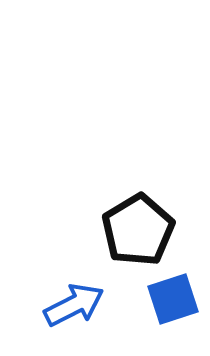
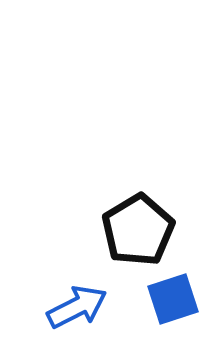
blue arrow: moved 3 px right, 2 px down
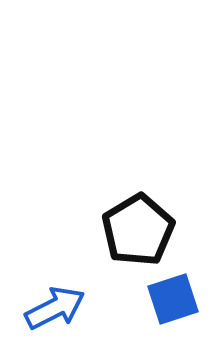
blue arrow: moved 22 px left, 1 px down
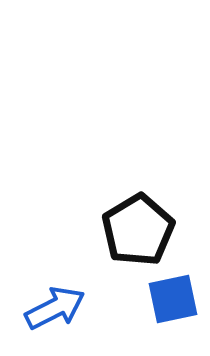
blue square: rotated 6 degrees clockwise
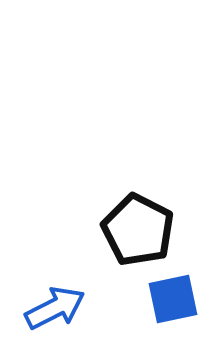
black pentagon: rotated 14 degrees counterclockwise
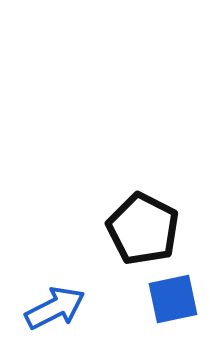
black pentagon: moved 5 px right, 1 px up
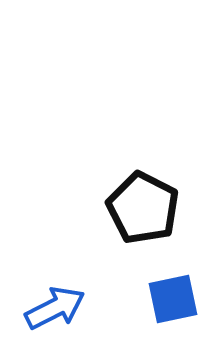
black pentagon: moved 21 px up
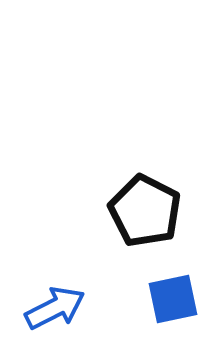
black pentagon: moved 2 px right, 3 px down
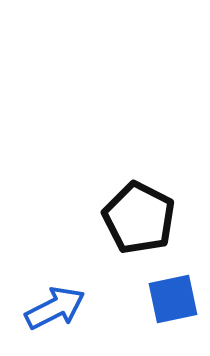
black pentagon: moved 6 px left, 7 px down
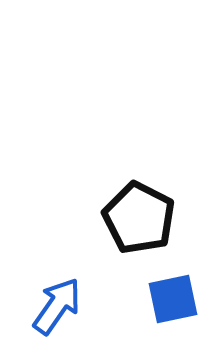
blue arrow: moved 2 px right, 2 px up; rotated 28 degrees counterclockwise
